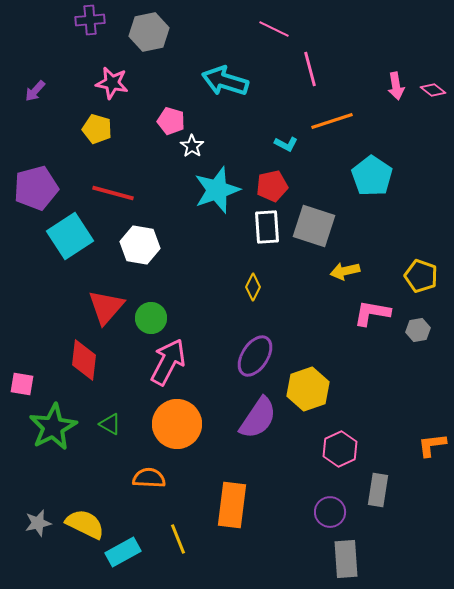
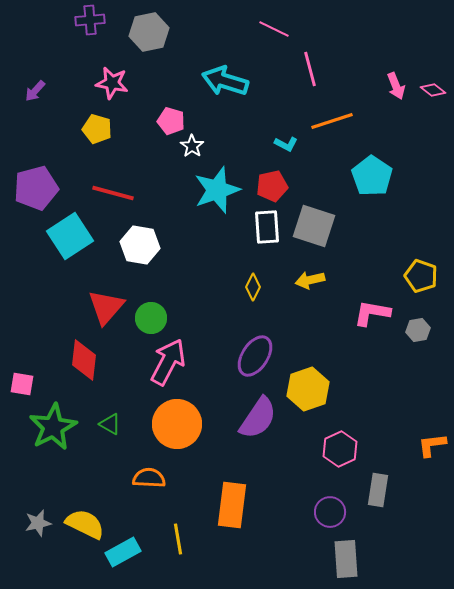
pink arrow at (396, 86): rotated 12 degrees counterclockwise
yellow arrow at (345, 271): moved 35 px left, 9 px down
yellow line at (178, 539): rotated 12 degrees clockwise
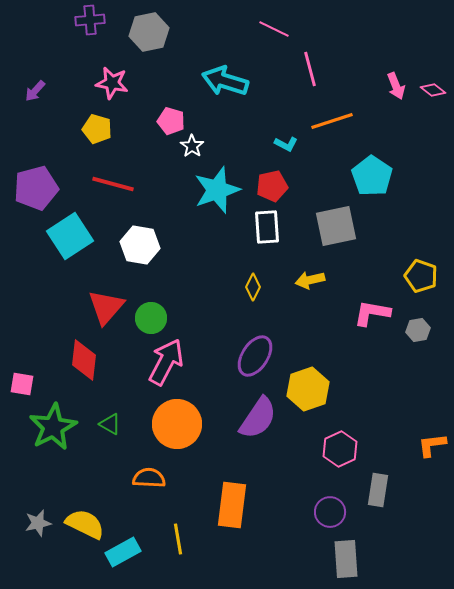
red line at (113, 193): moved 9 px up
gray square at (314, 226): moved 22 px right; rotated 30 degrees counterclockwise
pink arrow at (168, 362): moved 2 px left
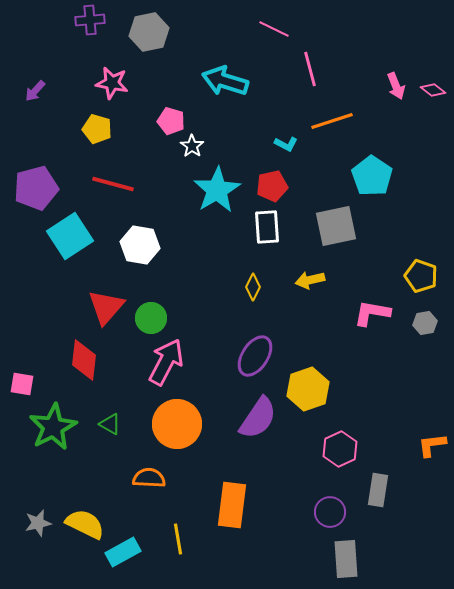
cyan star at (217, 190): rotated 12 degrees counterclockwise
gray hexagon at (418, 330): moved 7 px right, 7 px up
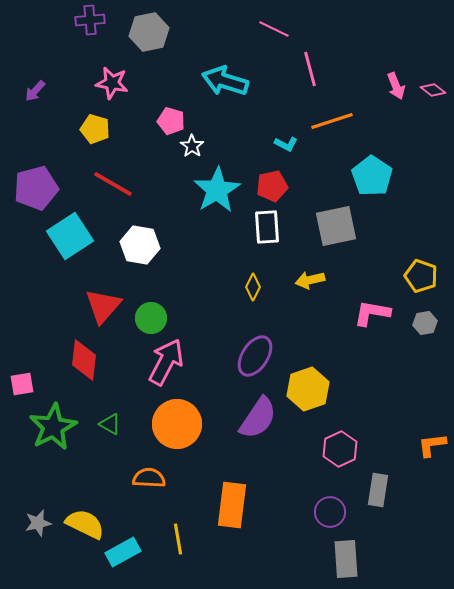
yellow pentagon at (97, 129): moved 2 px left
red line at (113, 184): rotated 15 degrees clockwise
red triangle at (106, 307): moved 3 px left, 1 px up
pink square at (22, 384): rotated 20 degrees counterclockwise
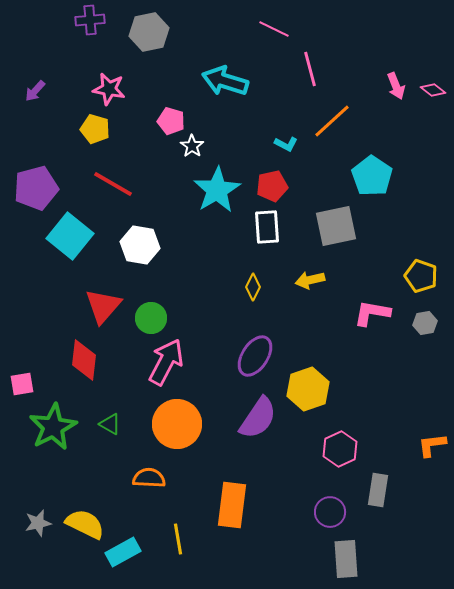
pink star at (112, 83): moved 3 px left, 6 px down
orange line at (332, 121): rotated 24 degrees counterclockwise
cyan square at (70, 236): rotated 18 degrees counterclockwise
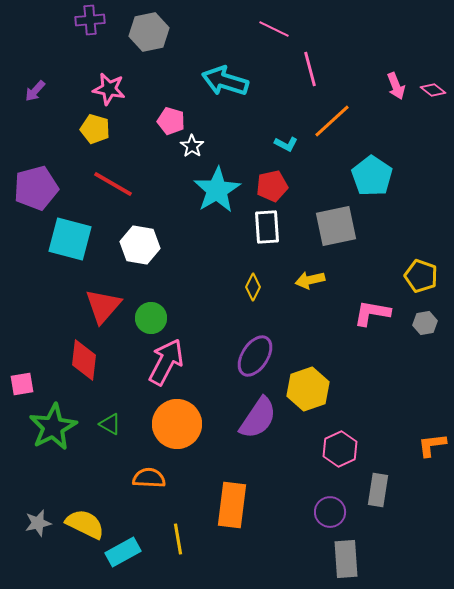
cyan square at (70, 236): moved 3 px down; rotated 24 degrees counterclockwise
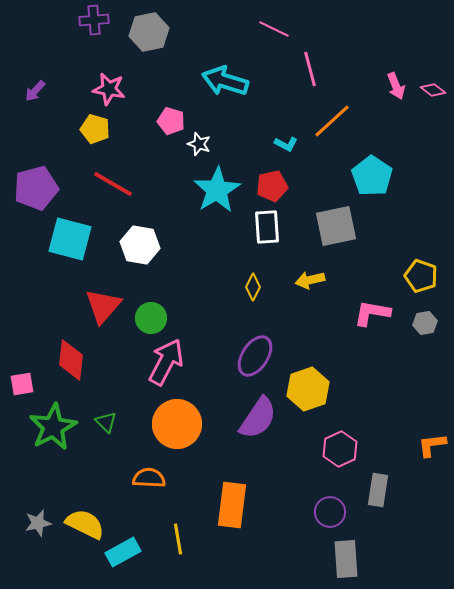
purple cross at (90, 20): moved 4 px right
white star at (192, 146): moved 7 px right, 2 px up; rotated 15 degrees counterclockwise
red diamond at (84, 360): moved 13 px left
green triangle at (110, 424): moved 4 px left, 2 px up; rotated 15 degrees clockwise
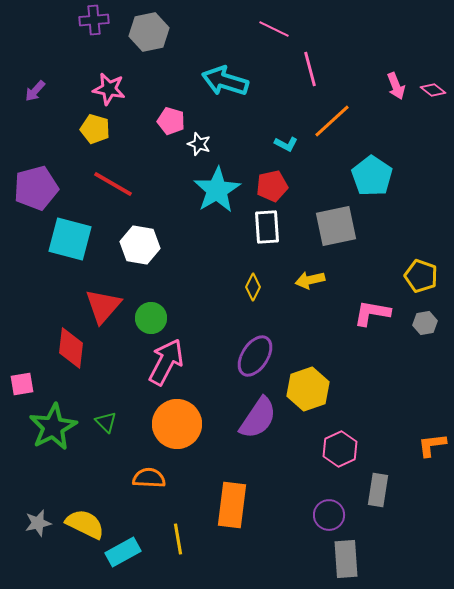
red diamond at (71, 360): moved 12 px up
purple circle at (330, 512): moved 1 px left, 3 px down
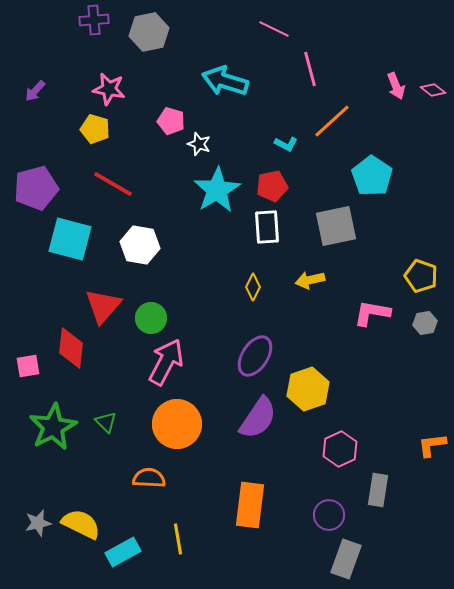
pink square at (22, 384): moved 6 px right, 18 px up
orange rectangle at (232, 505): moved 18 px right
yellow semicircle at (85, 524): moved 4 px left
gray rectangle at (346, 559): rotated 24 degrees clockwise
